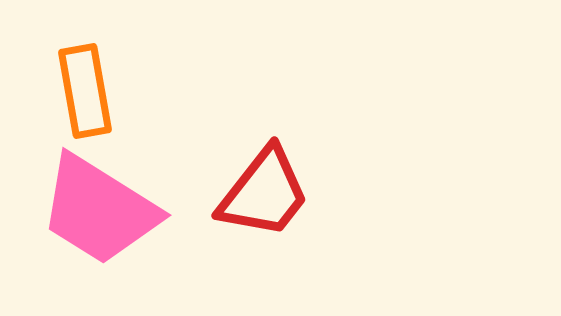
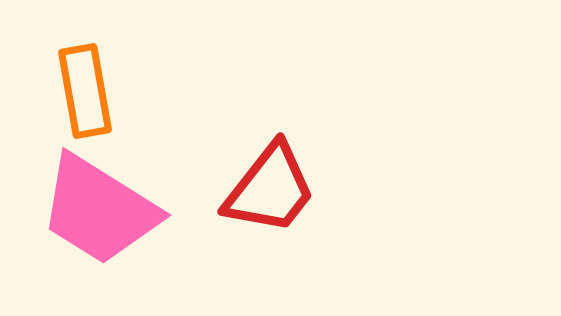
red trapezoid: moved 6 px right, 4 px up
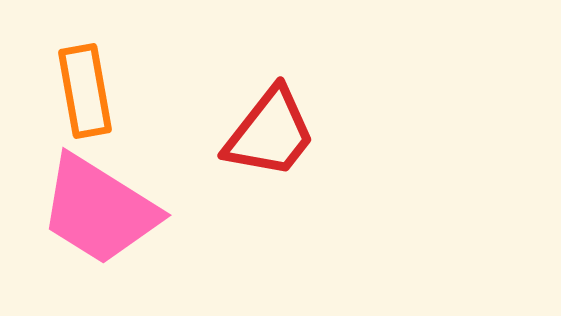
red trapezoid: moved 56 px up
